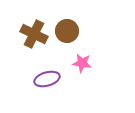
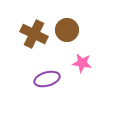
brown circle: moved 1 px up
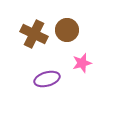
pink star: rotated 24 degrees counterclockwise
